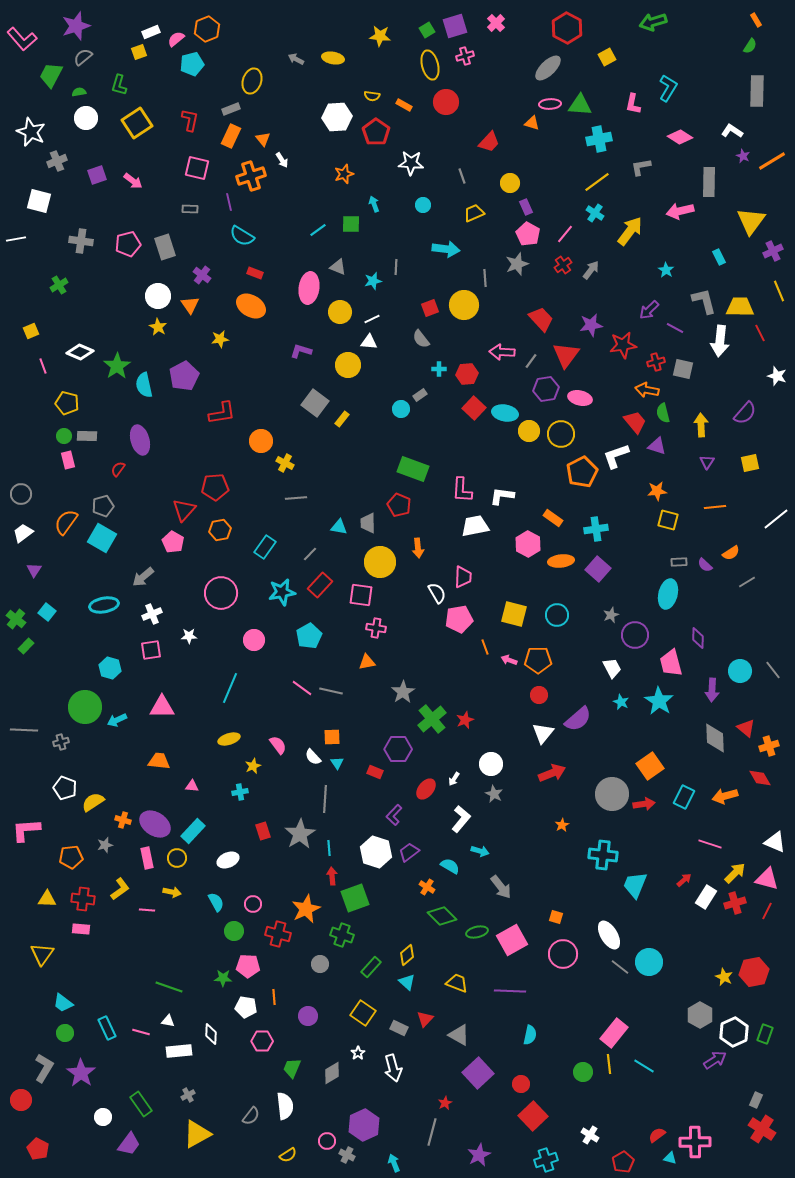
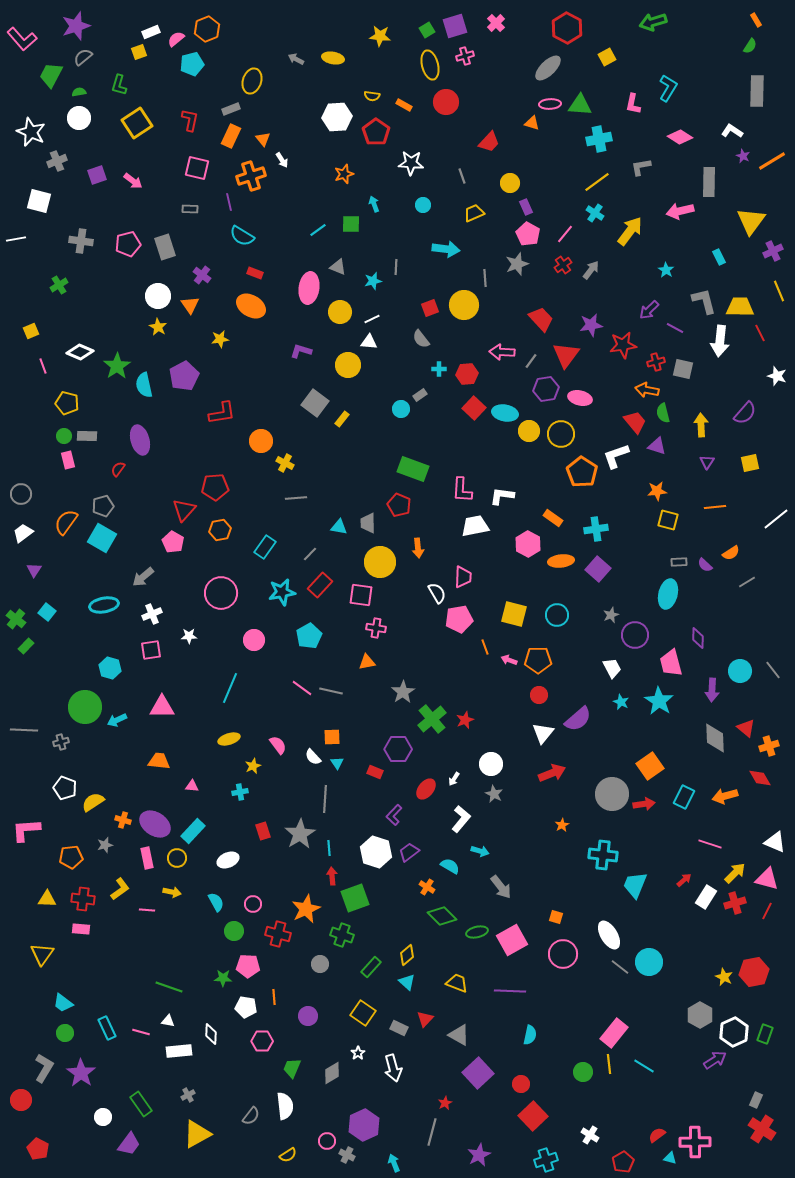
white circle at (86, 118): moved 7 px left
orange pentagon at (582, 472): rotated 12 degrees counterclockwise
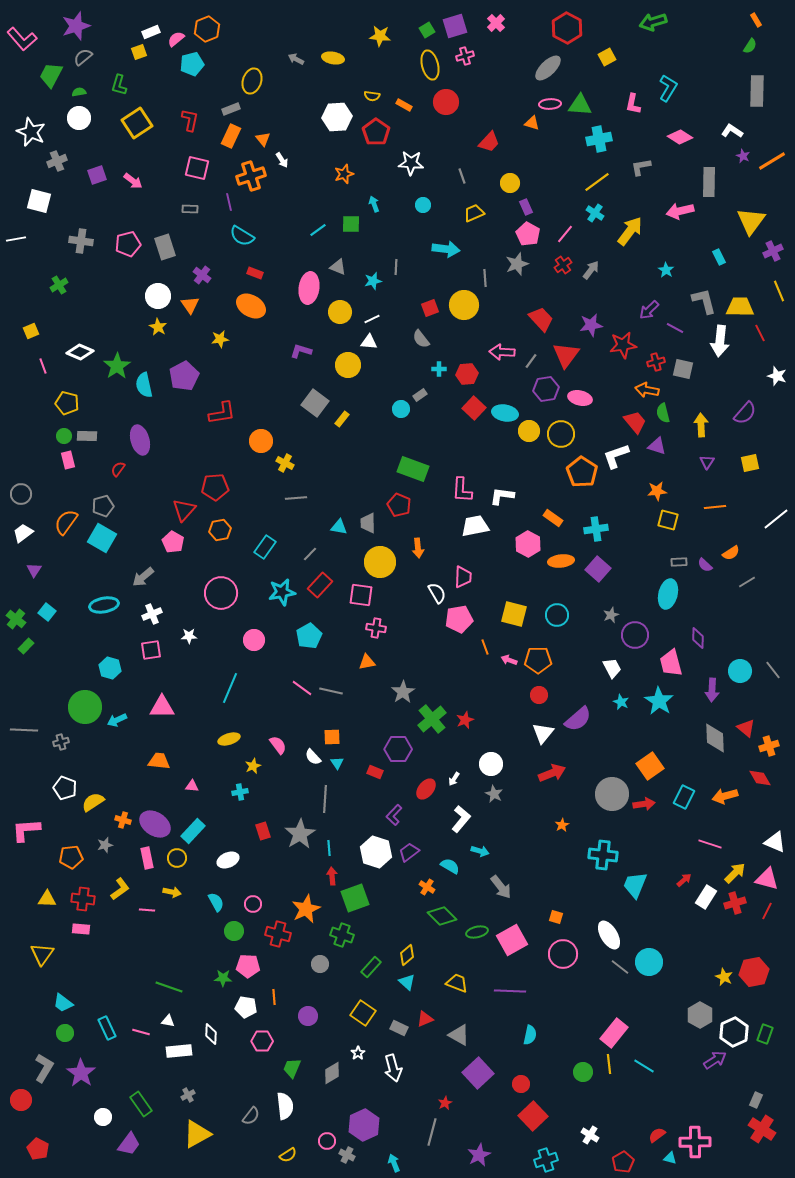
red triangle at (425, 1019): rotated 24 degrees clockwise
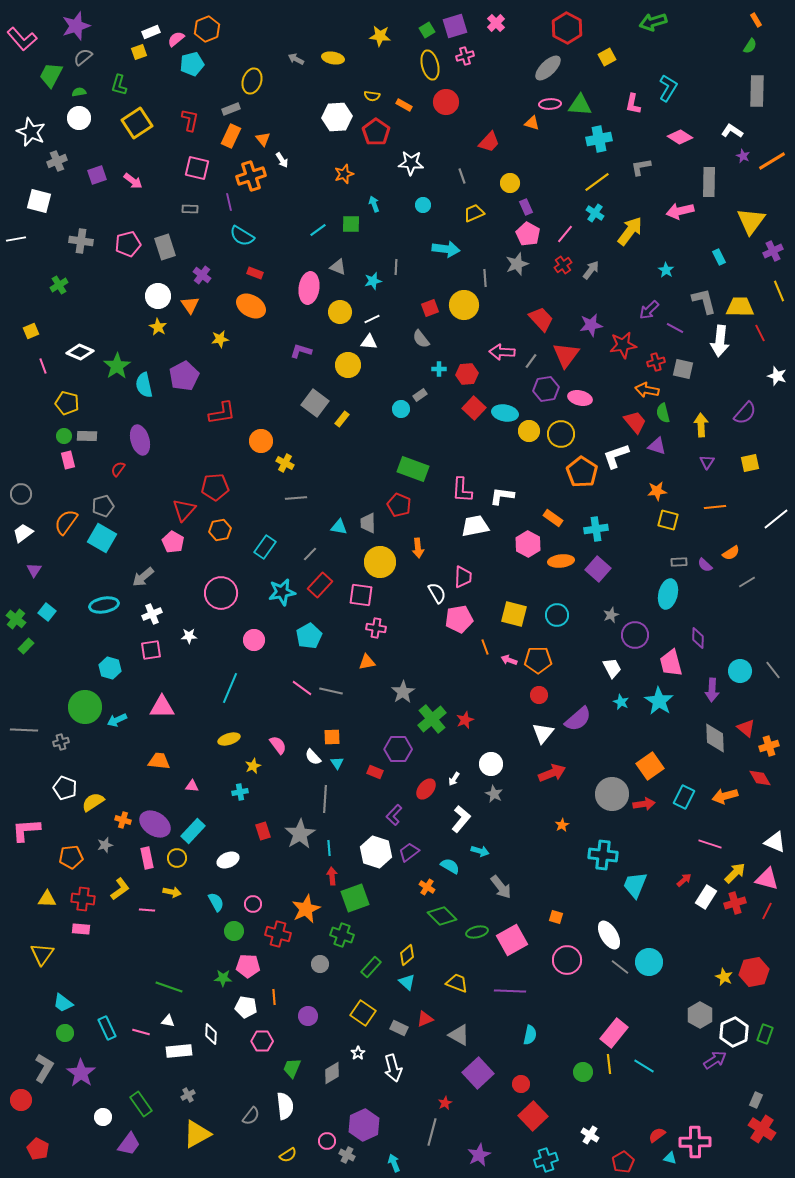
pink circle at (563, 954): moved 4 px right, 6 px down
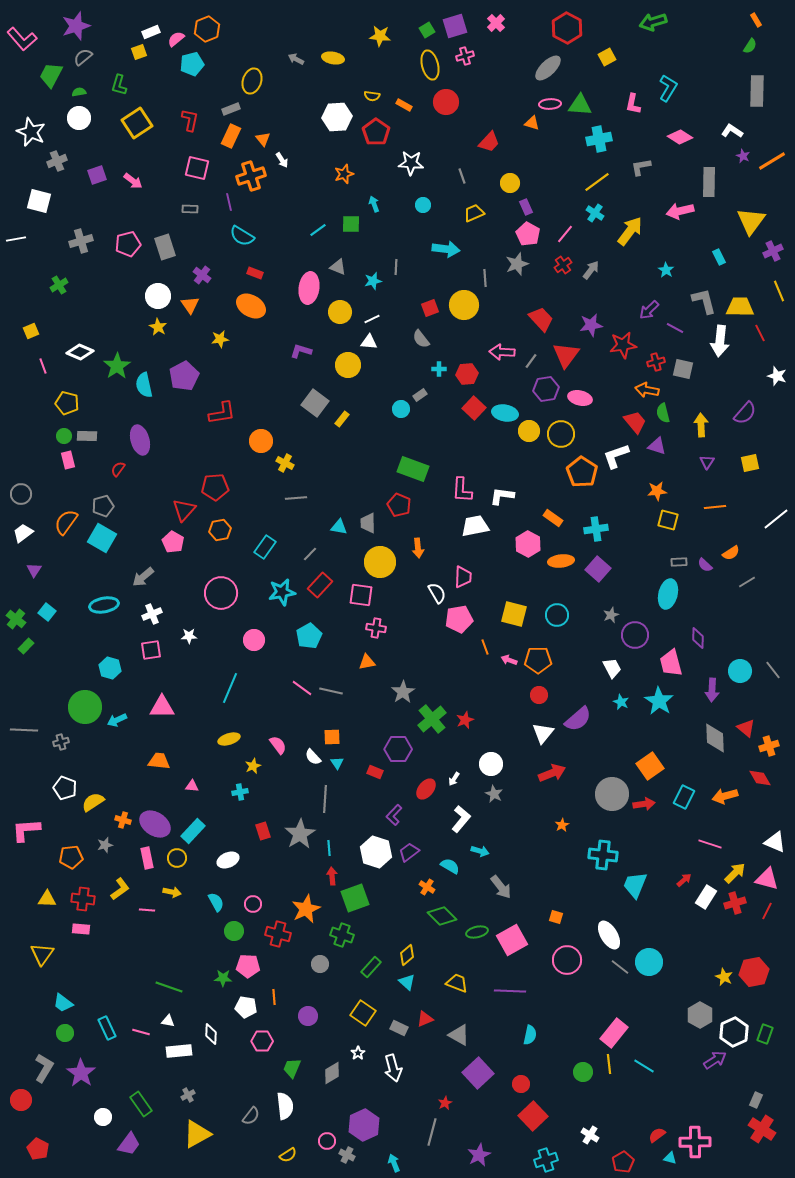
gray cross at (81, 241): rotated 25 degrees counterclockwise
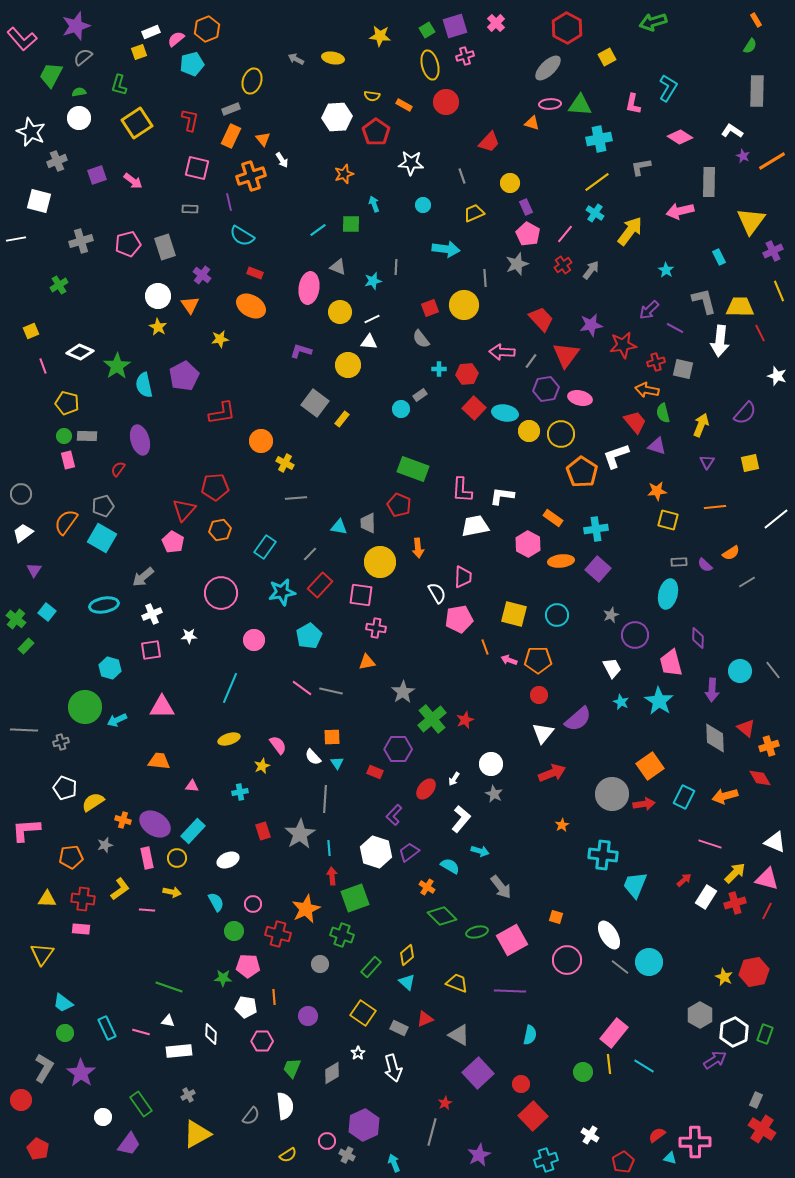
yellow arrow at (701, 425): rotated 25 degrees clockwise
yellow star at (253, 766): moved 9 px right
